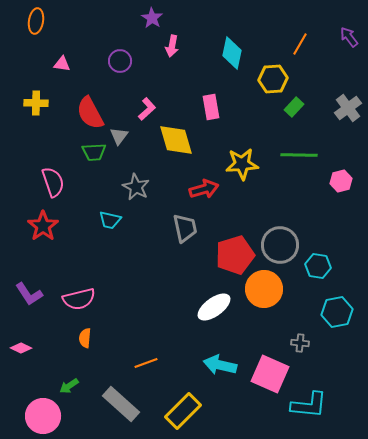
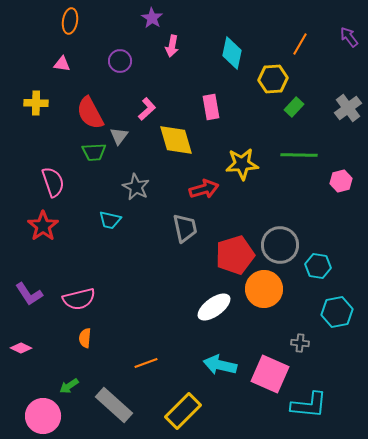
orange ellipse at (36, 21): moved 34 px right
gray rectangle at (121, 404): moved 7 px left, 1 px down
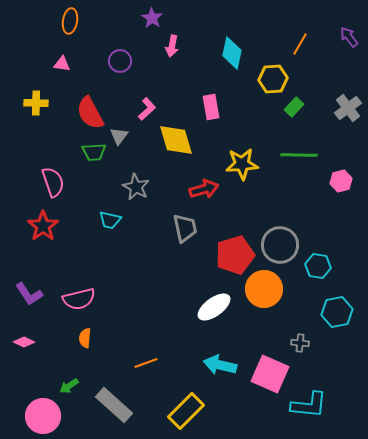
pink diamond at (21, 348): moved 3 px right, 6 px up
yellow rectangle at (183, 411): moved 3 px right
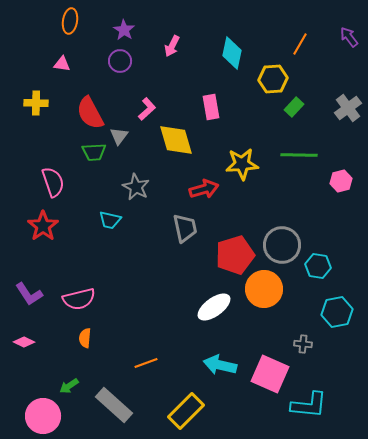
purple star at (152, 18): moved 28 px left, 12 px down
pink arrow at (172, 46): rotated 15 degrees clockwise
gray circle at (280, 245): moved 2 px right
gray cross at (300, 343): moved 3 px right, 1 px down
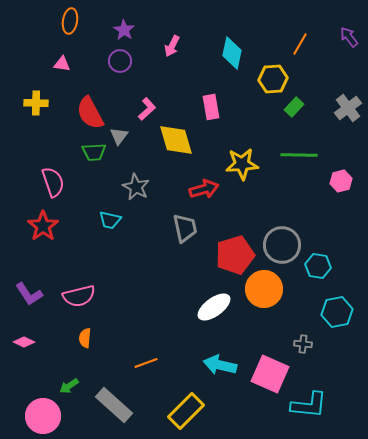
pink semicircle at (79, 299): moved 3 px up
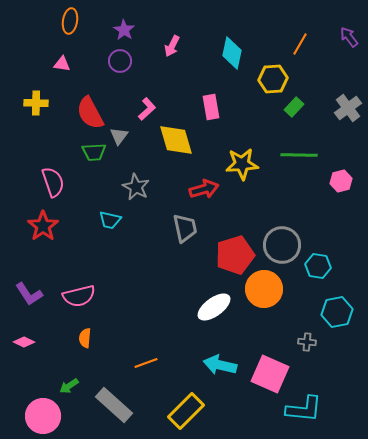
gray cross at (303, 344): moved 4 px right, 2 px up
cyan L-shape at (309, 405): moved 5 px left, 4 px down
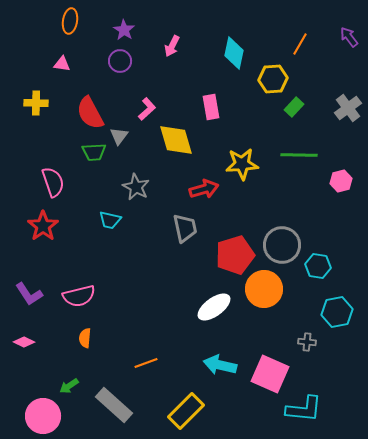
cyan diamond at (232, 53): moved 2 px right
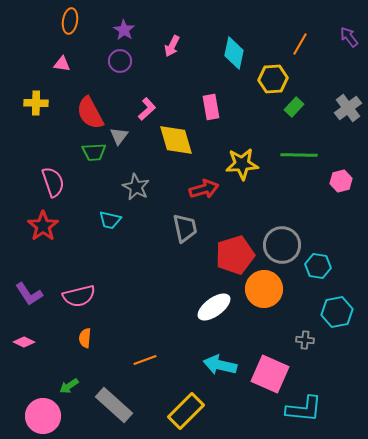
gray cross at (307, 342): moved 2 px left, 2 px up
orange line at (146, 363): moved 1 px left, 3 px up
